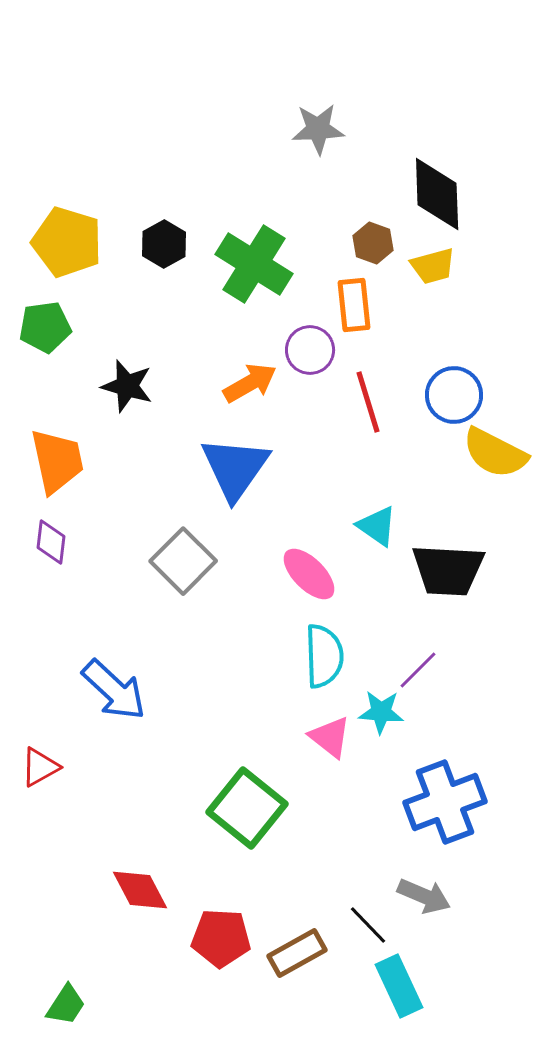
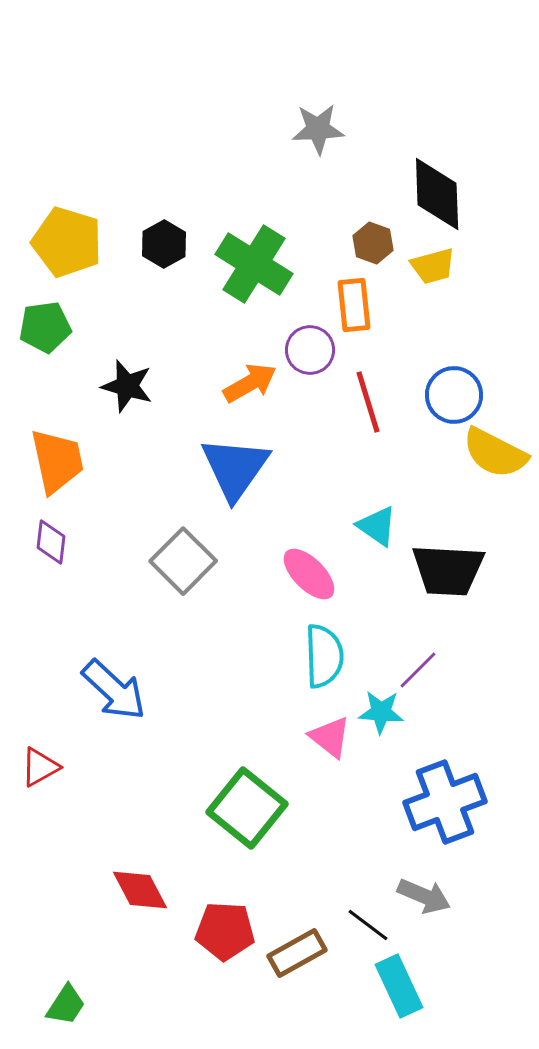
black line: rotated 9 degrees counterclockwise
red pentagon: moved 4 px right, 7 px up
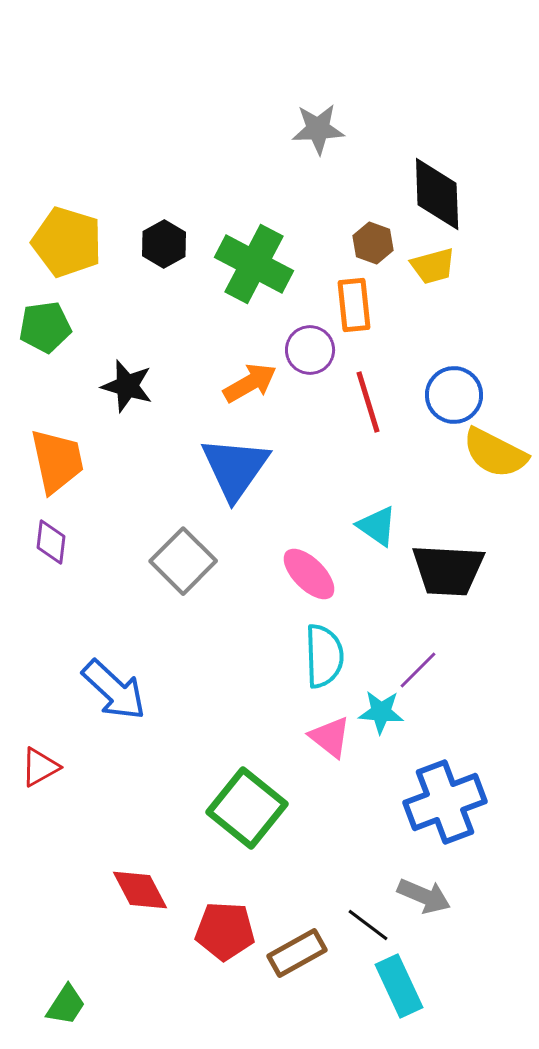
green cross: rotated 4 degrees counterclockwise
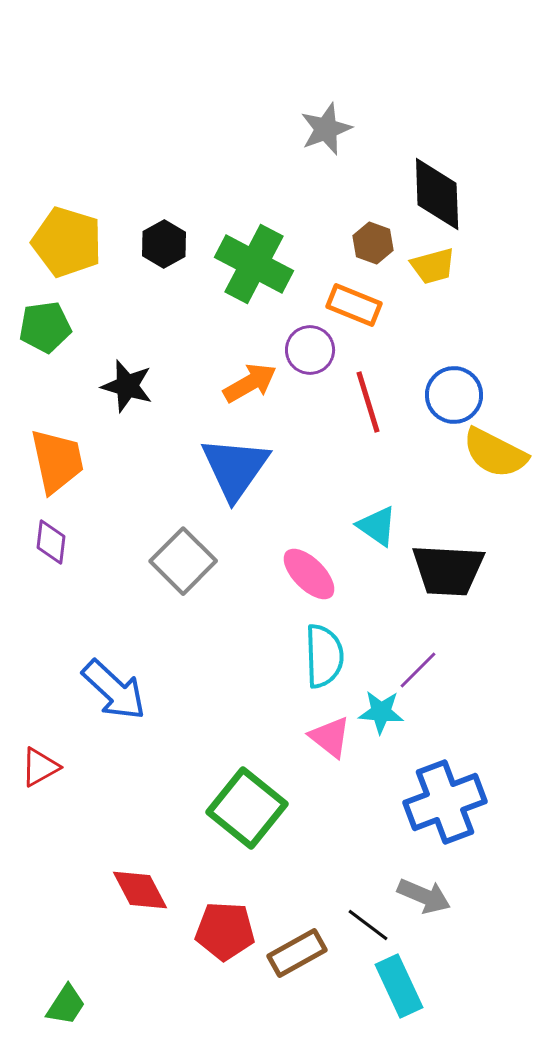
gray star: moved 8 px right; rotated 18 degrees counterclockwise
orange rectangle: rotated 62 degrees counterclockwise
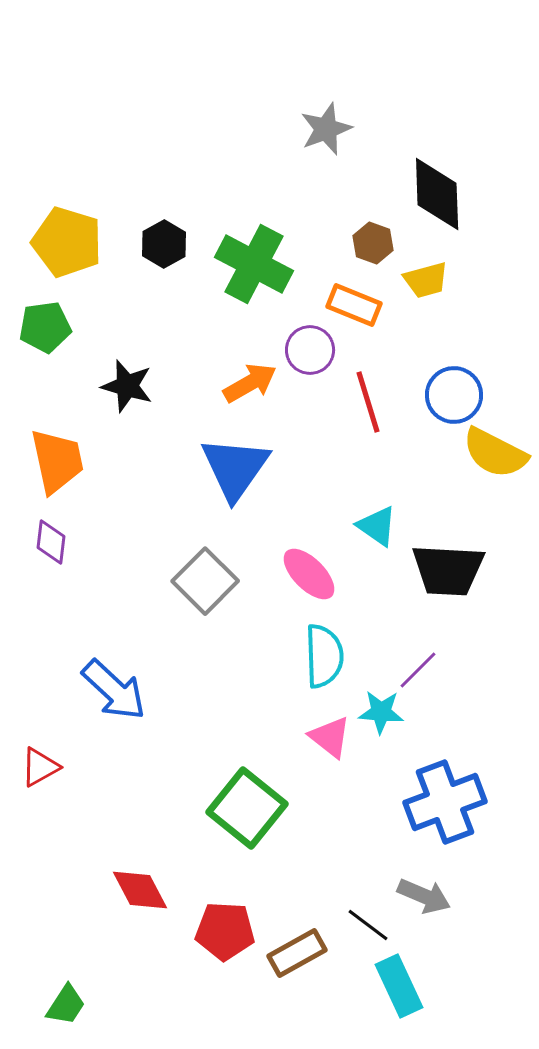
yellow trapezoid: moved 7 px left, 14 px down
gray square: moved 22 px right, 20 px down
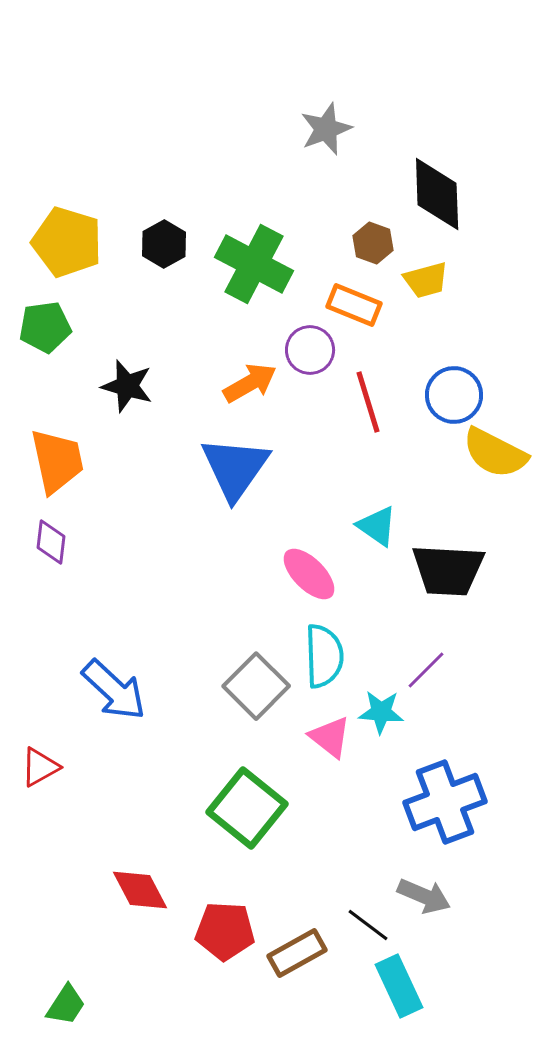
gray square: moved 51 px right, 105 px down
purple line: moved 8 px right
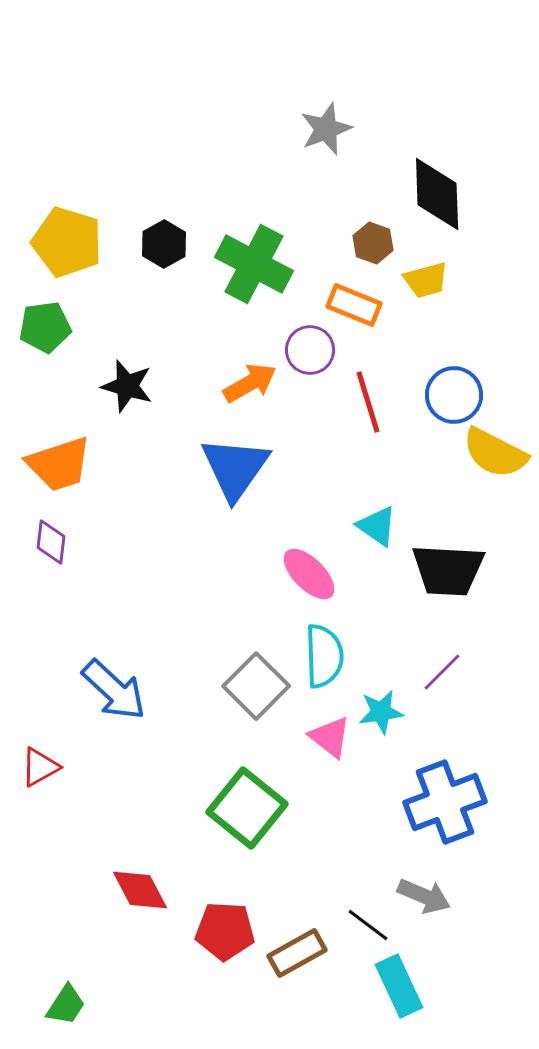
orange trapezoid: moved 2 px right, 3 px down; rotated 84 degrees clockwise
purple line: moved 16 px right, 2 px down
cyan star: rotated 12 degrees counterclockwise
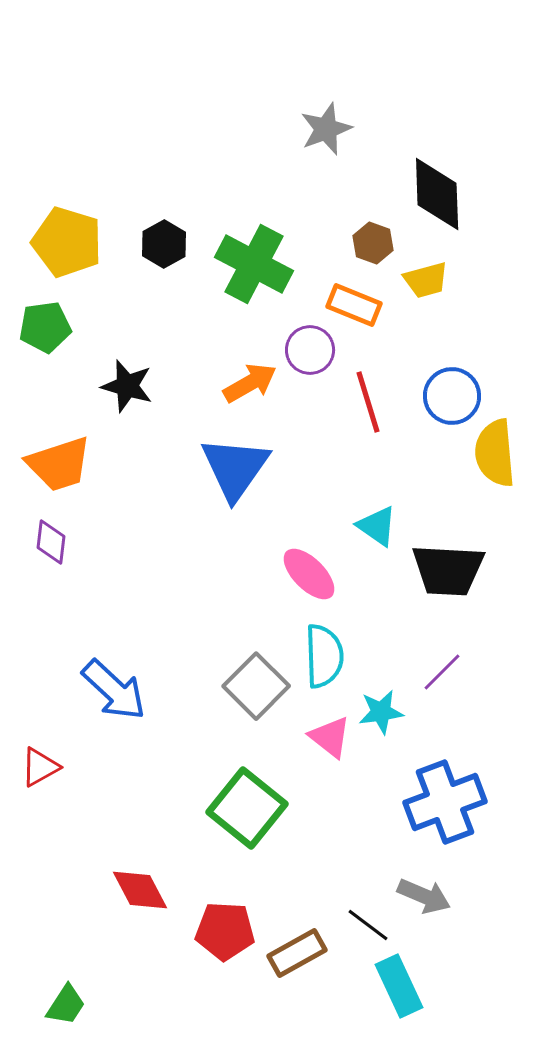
blue circle: moved 2 px left, 1 px down
yellow semicircle: rotated 58 degrees clockwise
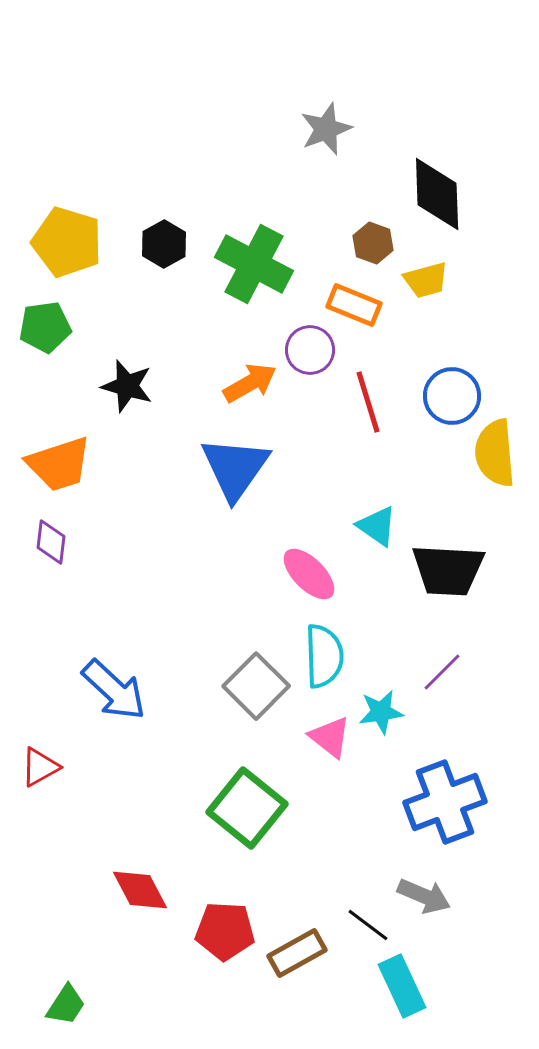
cyan rectangle: moved 3 px right
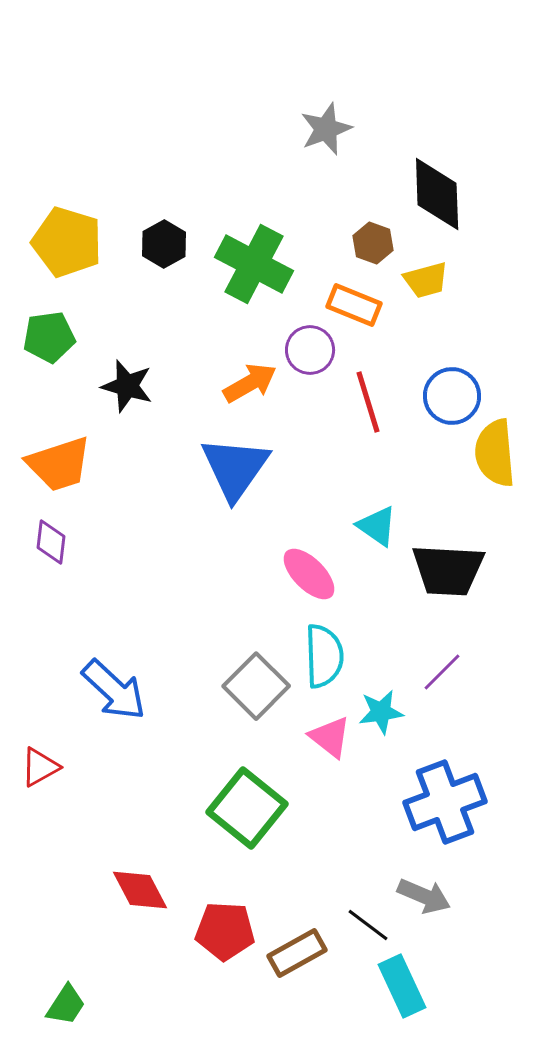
green pentagon: moved 4 px right, 10 px down
